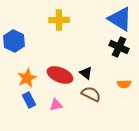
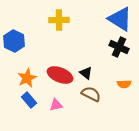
blue rectangle: rotated 14 degrees counterclockwise
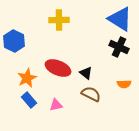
red ellipse: moved 2 px left, 7 px up
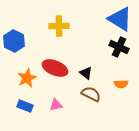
yellow cross: moved 6 px down
red ellipse: moved 3 px left
orange semicircle: moved 3 px left
blue rectangle: moved 4 px left, 6 px down; rotated 28 degrees counterclockwise
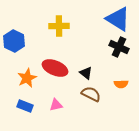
blue triangle: moved 2 px left
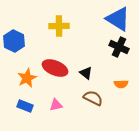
brown semicircle: moved 2 px right, 4 px down
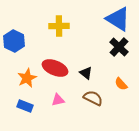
black cross: rotated 18 degrees clockwise
orange semicircle: rotated 48 degrees clockwise
pink triangle: moved 2 px right, 5 px up
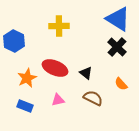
black cross: moved 2 px left
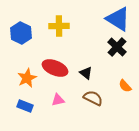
blue hexagon: moved 7 px right, 8 px up
orange semicircle: moved 4 px right, 2 px down
